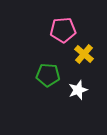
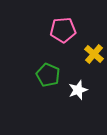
yellow cross: moved 10 px right
green pentagon: rotated 20 degrees clockwise
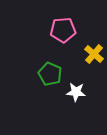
green pentagon: moved 2 px right, 1 px up
white star: moved 2 px left, 2 px down; rotated 24 degrees clockwise
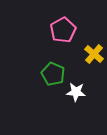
pink pentagon: rotated 25 degrees counterclockwise
green pentagon: moved 3 px right
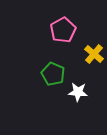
white star: moved 2 px right
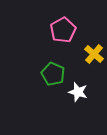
white star: rotated 12 degrees clockwise
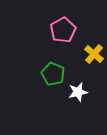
white star: rotated 30 degrees counterclockwise
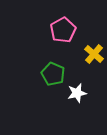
white star: moved 1 px left, 1 px down
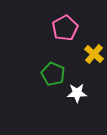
pink pentagon: moved 2 px right, 2 px up
white star: rotated 12 degrees clockwise
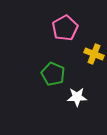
yellow cross: rotated 18 degrees counterclockwise
white star: moved 4 px down
